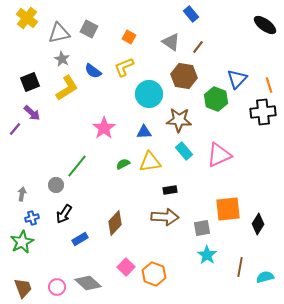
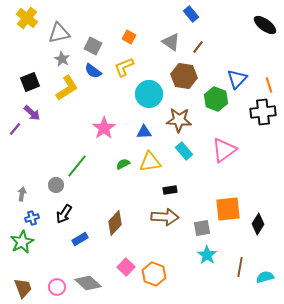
gray square at (89, 29): moved 4 px right, 17 px down
pink triangle at (219, 155): moved 5 px right, 5 px up; rotated 12 degrees counterclockwise
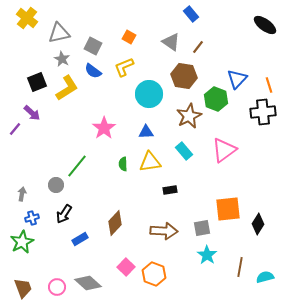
black square at (30, 82): moved 7 px right
brown star at (179, 120): moved 10 px right, 4 px up; rotated 30 degrees counterclockwise
blue triangle at (144, 132): moved 2 px right
green semicircle at (123, 164): rotated 64 degrees counterclockwise
brown arrow at (165, 217): moved 1 px left, 14 px down
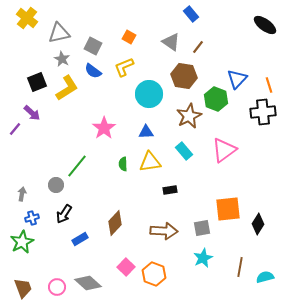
cyan star at (207, 255): moved 4 px left, 3 px down; rotated 12 degrees clockwise
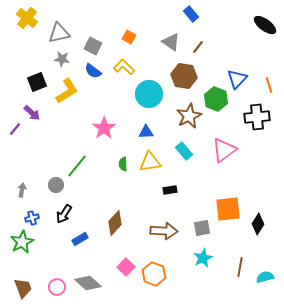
gray star at (62, 59): rotated 21 degrees counterclockwise
yellow L-shape at (124, 67): rotated 65 degrees clockwise
yellow L-shape at (67, 88): moved 3 px down
black cross at (263, 112): moved 6 px left, 5 px down
gray arrow at (22, 194): moved 4 px up
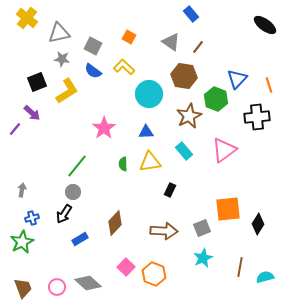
gray circle at (56, 185): moved 17 px right, 7 px down
black rectangle at (170, 190): rotated 56 degrees counterclockwise
gray square at (202, 228): rotated 12 degrees counterclockwise
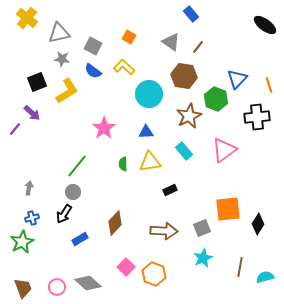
gray arrow at (22, 190): moved 7 px right, 2 px up
black rectangle at (170, 190): rotated 40 degrees clockwise
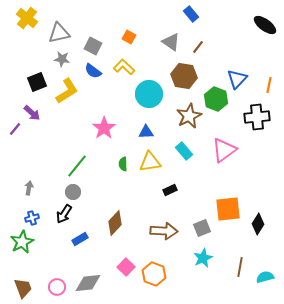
orange line at (269, 85): rotated 28 degrees clockwise
gray diamond at (88, 283): rotated 48 degrees counterclockwise
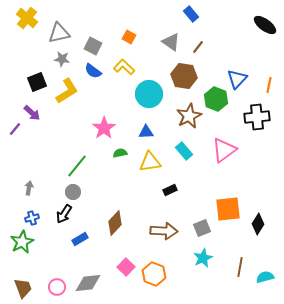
green semicircle at (123, 164): moved 3 px left, 11 px up; rotated 80 degrees clockwise
